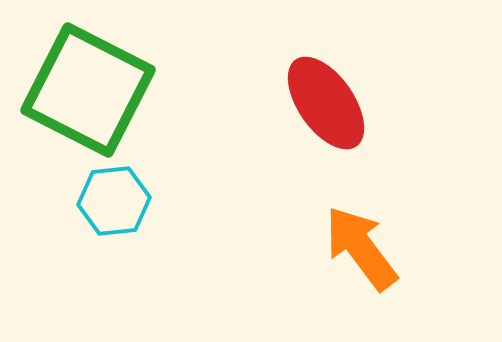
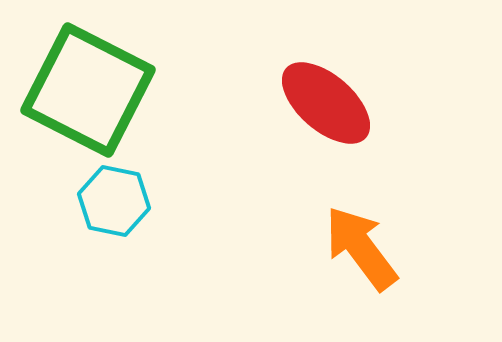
red ellipse: rotated 14 degrees counterclockwise
cyan hexagon: rotated 18 degrees clockwise
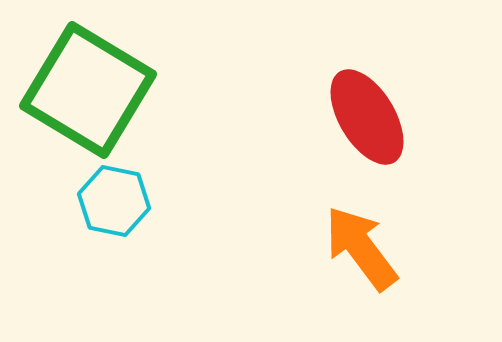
green square: rotated 4 degrees clockwise
red ellipse: moved 41 px right, 14 px down; rotated 18 degrees clockwise
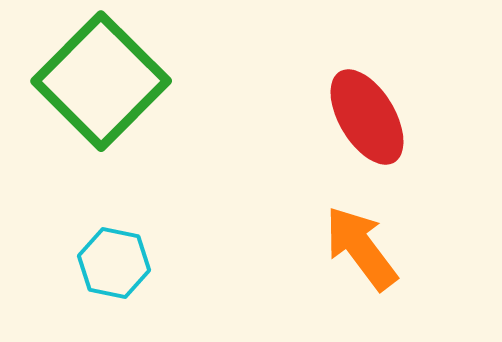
green square: moved 13 px right, 9 px up; rotated 14 degrees clockwise
cyan hexagon: moved 62 px down
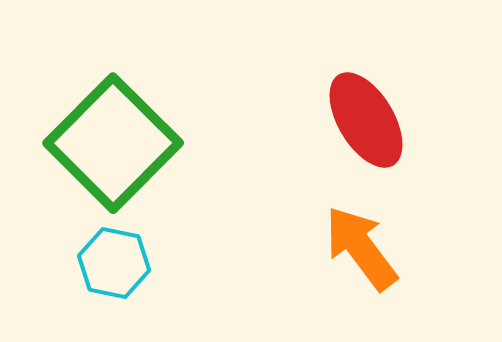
green square: moved 12 px right, 62 px down
red ellipse: moved 1 px left, 3 px down
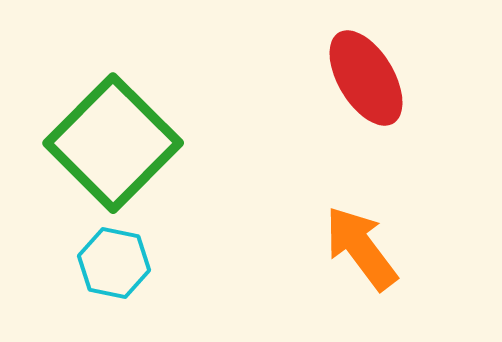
red ellipse: moved 42 px up
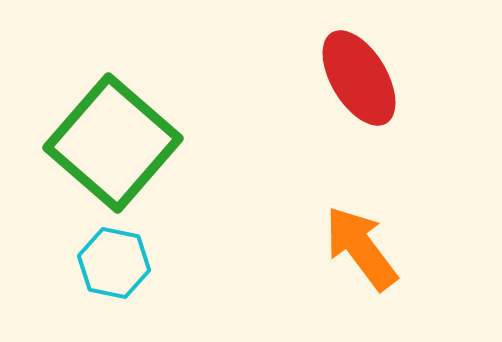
red ellipse: moved 7 px left
green square: rotated 4 degrees counterclockwise
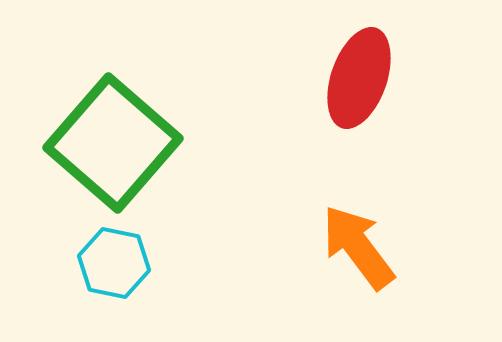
red ellipse: rotated 50 degrees clockwise
orange arrow: moved 3 px left, 1 px up
